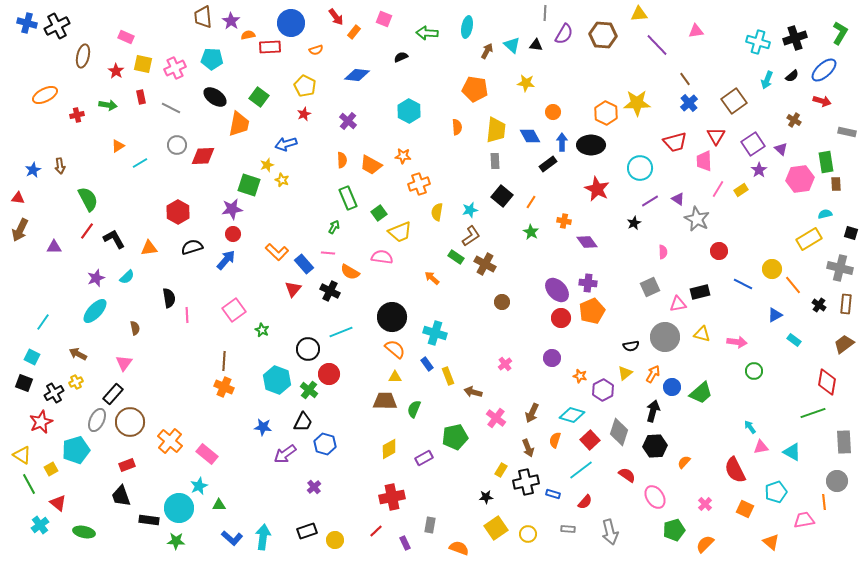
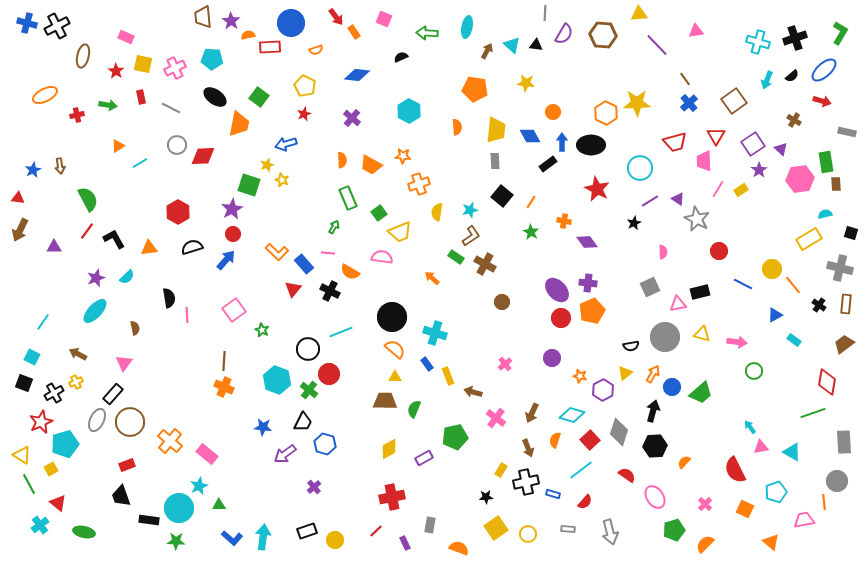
orange rectangle at (354, 32): rotated 72 degrees counterclockwise
purple cross at (348, 121): moved 4 px right, 3 px up
purple star at (232, 209): rotated 20 degrees counterclockwise
cyan pentagon at (76, 450): moved 11 px left, 6 px up
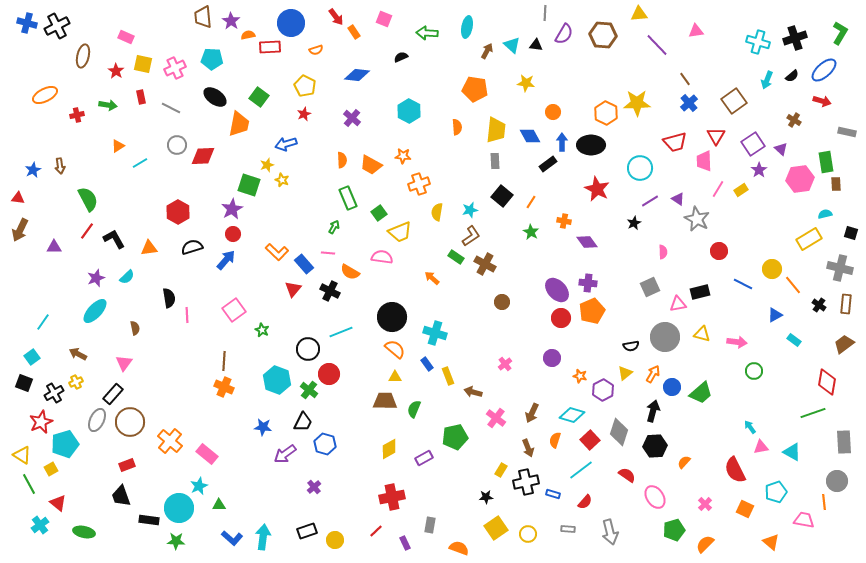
cyan square at (32, 357): rotated 28 degrees clockwise
pink trapezoid at (804, 520): rotated 20 degrees clockwise
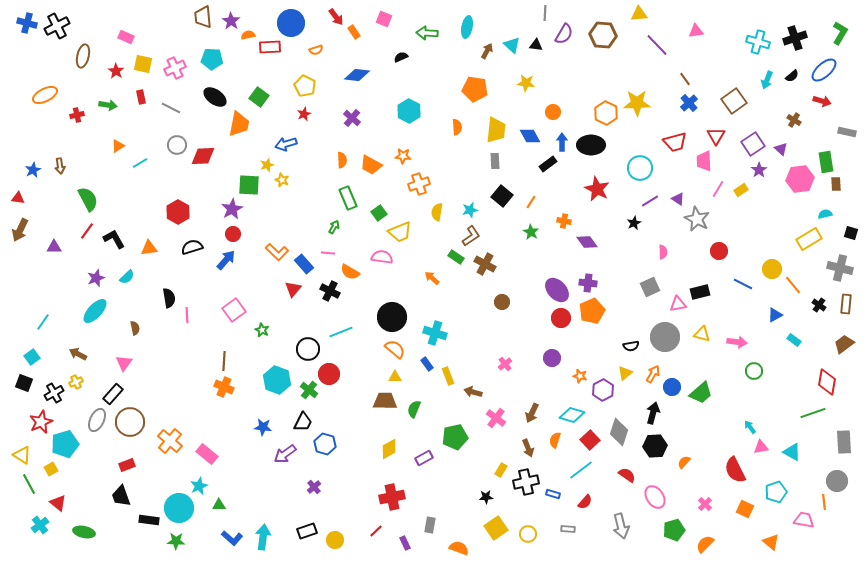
green square at (249, 185): rotated 15 degrees counterclockwise
black arrow at (653, 411): moved 2 px down
gray arrow at (610, 532): moved 11 px right, 6 px up
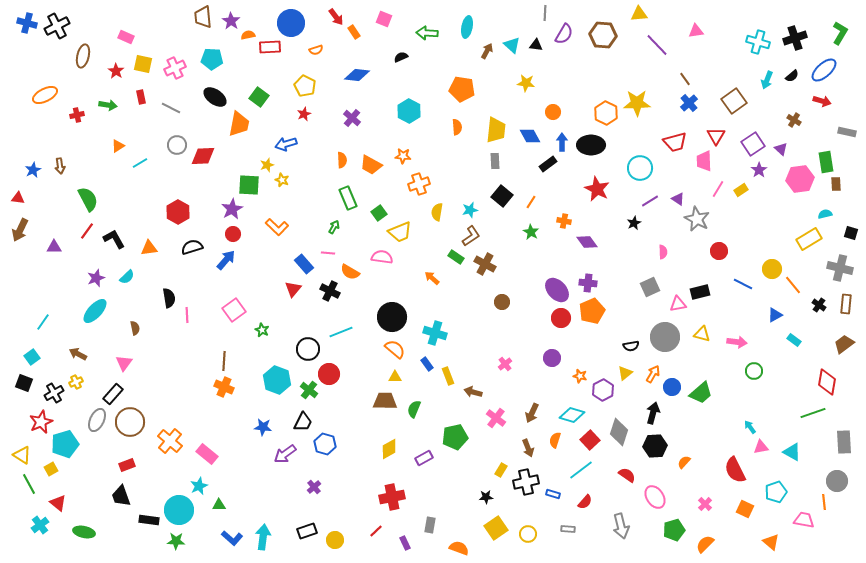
orange pentagon at (475, 89): moved 13 px left
orange L-shape at (277, 252): moved 25 px up
cyan circle at (179, 508): moved 2 px down
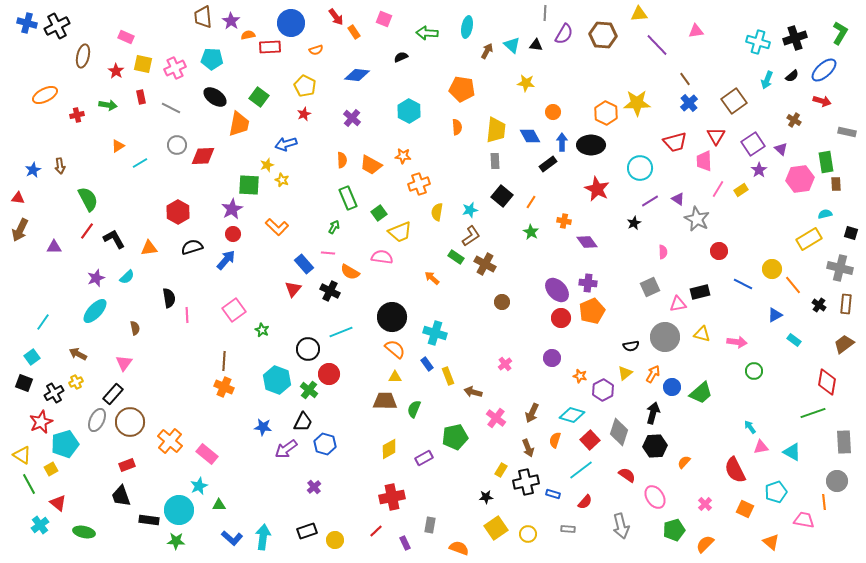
purple arrow at (285, 454): moved 1 px right, 5 px up
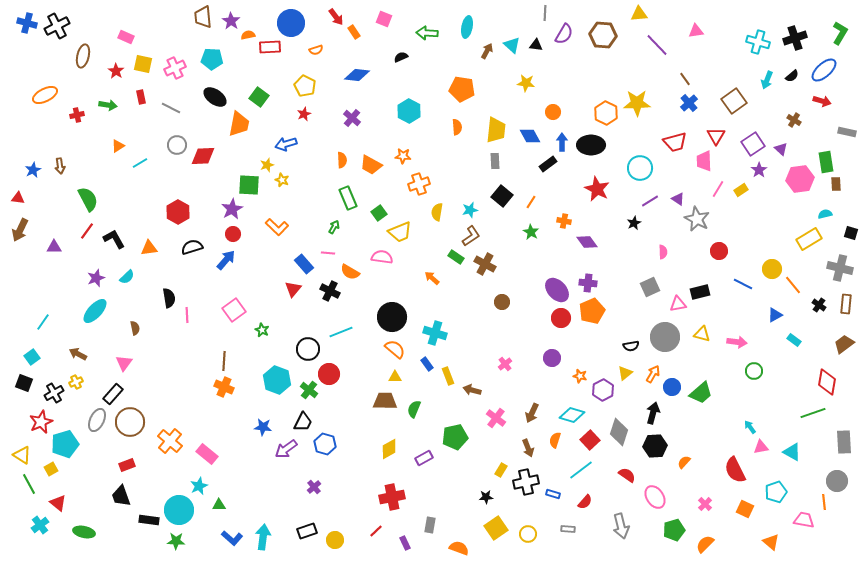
brown arrow at (473, 392): moved 1 px left, 2 px up
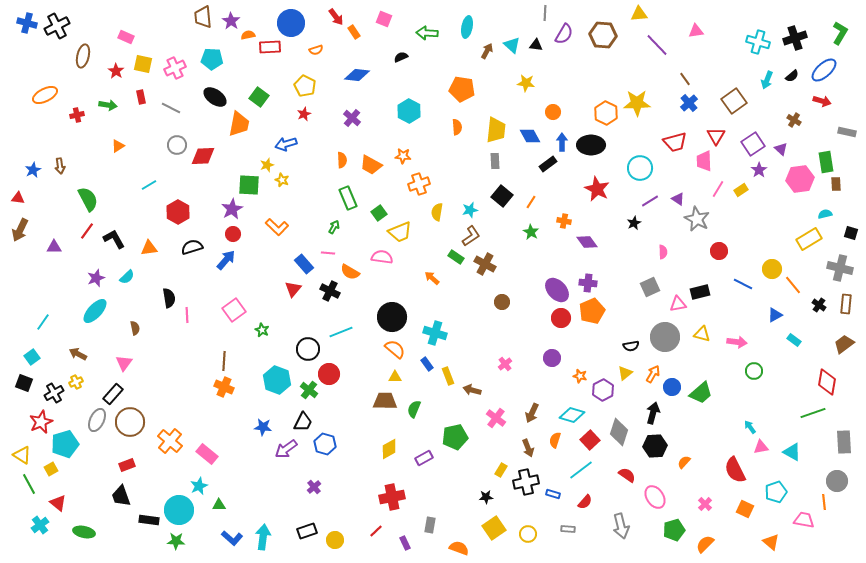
cyan line at (140, 163): moved 9 px right, 22 px down
yellow square at (496, 528): moved 2 px left
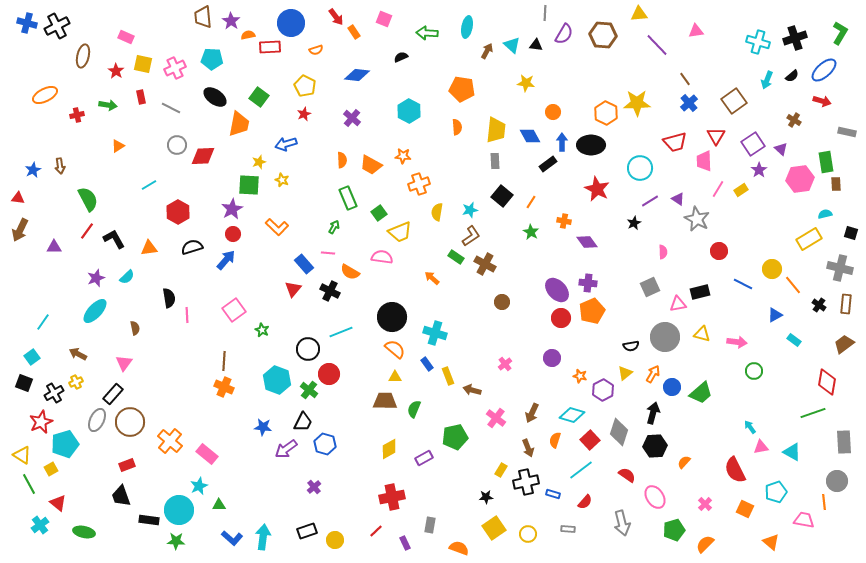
yellow star at (267, 165): moved 8 px left, 3 px up
gray arrow at (621, 526): moved 1 px right, 3 px up
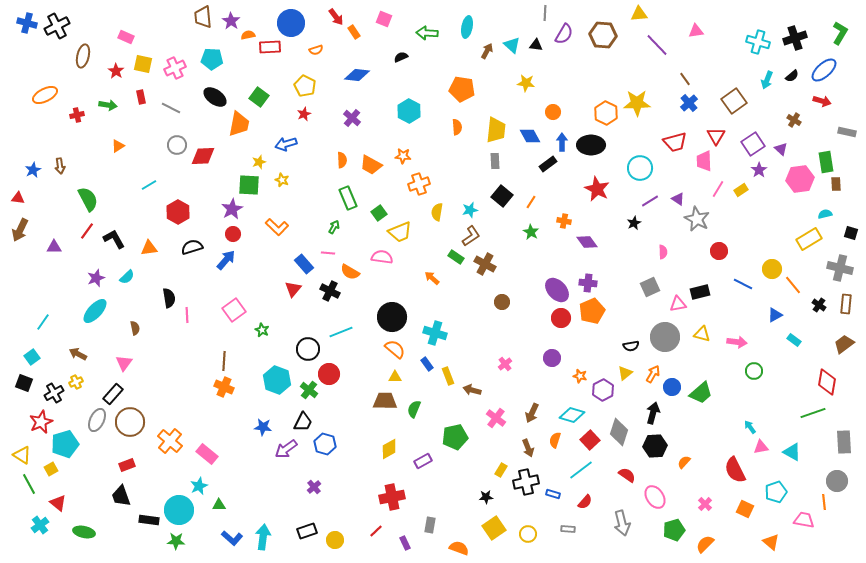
purple rectangle at (424, 458): moved 1 px left, 3 px down
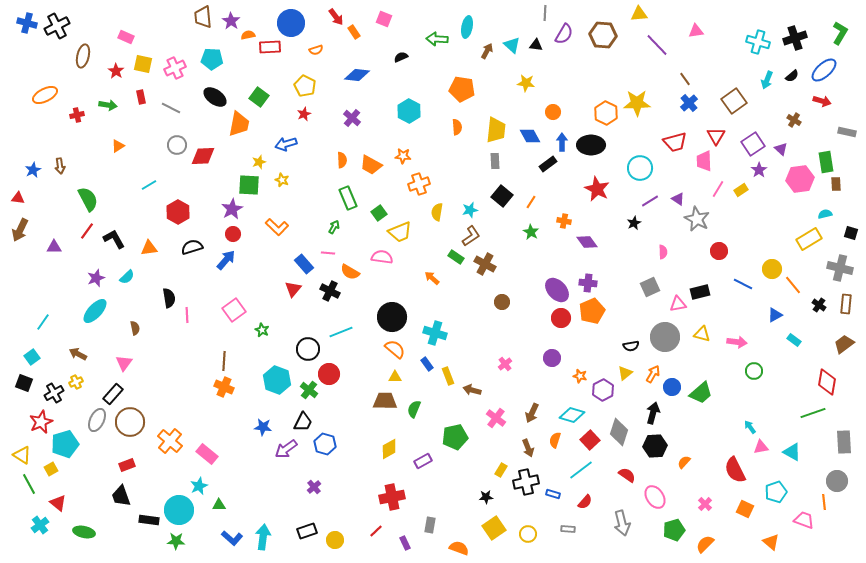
green arrow at (427, 33): moved 10 px right, 6 px down
pink trapezoid at (804, 520): rotated 10 degrees clockwise
